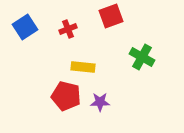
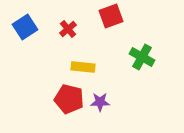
red cross: rotated 18 degrees counterclockwise
red pentagon: moved 3 px right, 3 px down
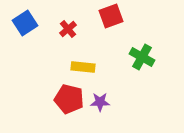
blue square: moved 4 px up
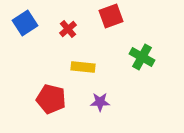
red pentagon: moved 18 px left
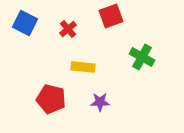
blue square: rotated 30 degrees counterclockwise
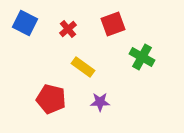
red square: moved 2 px right, 8 px down
yellow rectangle: rotated 30 degrees clockwise
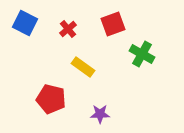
green cross: moved 3 px up
purple star: moved 12 px down
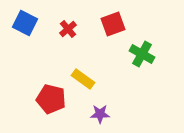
yellow rectangle: moved 12 px down
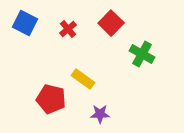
red square: moved 2 px left, 1 px up; rotated 25 degrees counterclockwise
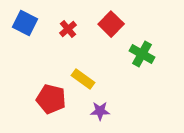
red square: moved 1 px down
purple star: moved 3 px up
